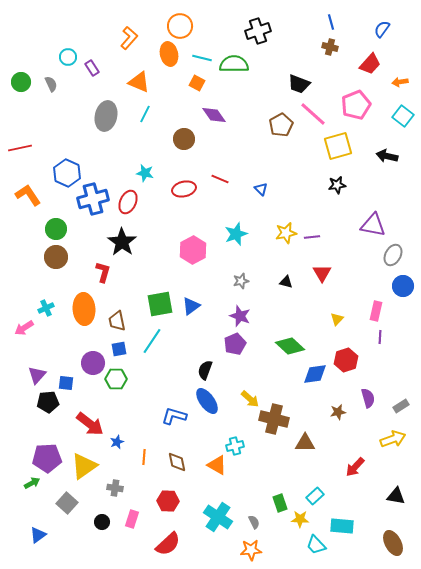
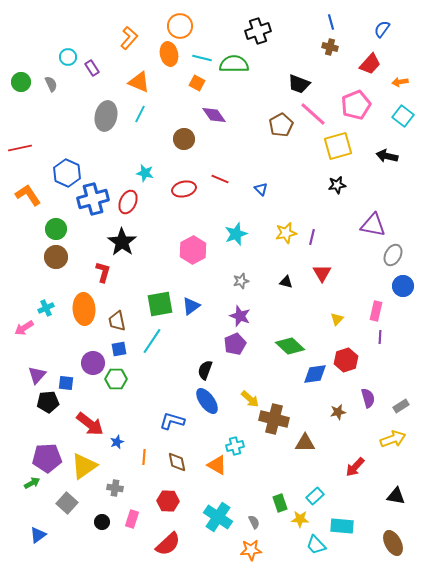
cyan line at (145, 114): moved 5 px left
purple line at (312, 237): rotated 70 degrees counterclockwise
blue L-shape at (174, 416): moved 2 px left, 5 px down
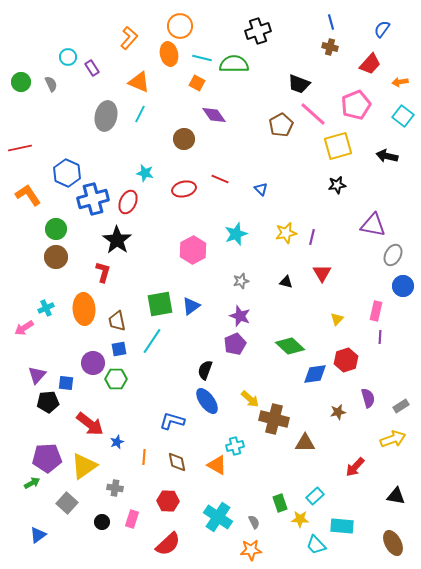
black star at (122, 242): moved 5 px left, 2 px up
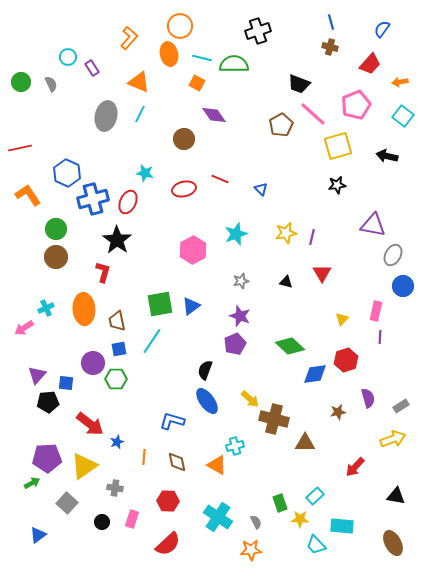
yellow triangle at (337, 319): moved 5 px right
gray semicircle at (254, 522): moved 2 px right
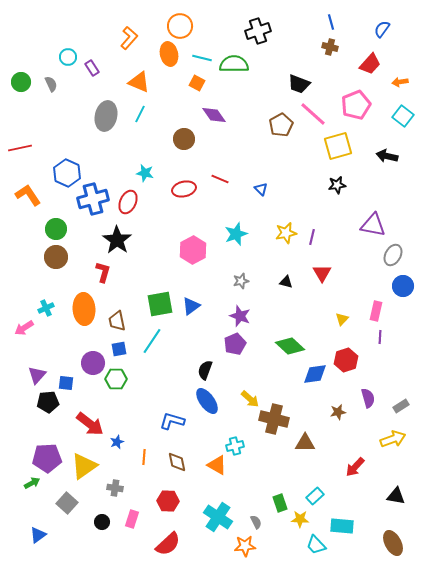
orange star at (251, 550): moved 6 px left, 4 px up
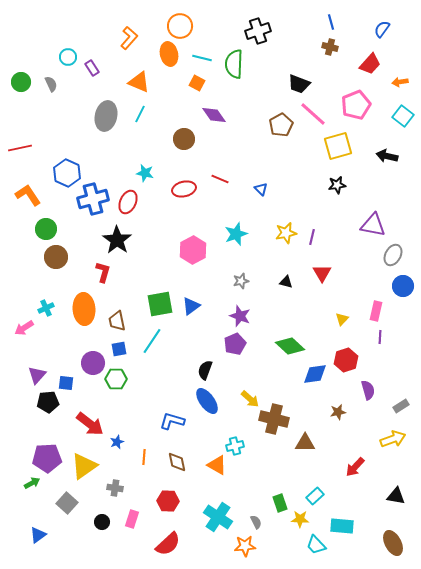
green semicircle at (234, 64): rotated 88 degrees counterclockwise
green circle at (56, 229): moved 10 px left
purple semicircle at (368, 398): moved 8 px up
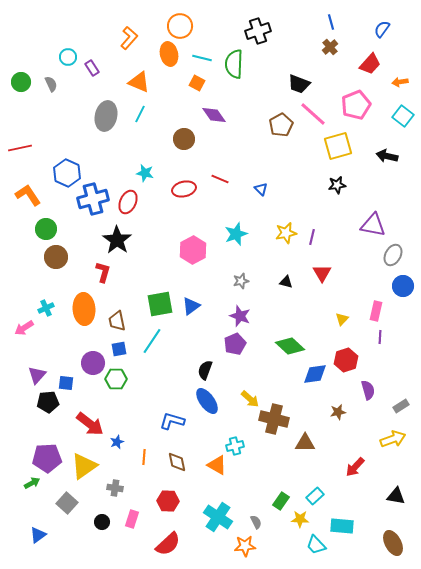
brown cross at (330, 47): rotated 35 degrees clockwise
green rectangle at (280, 503): moved 1 px right, 2 px up; rotated 54 degrees clockwise
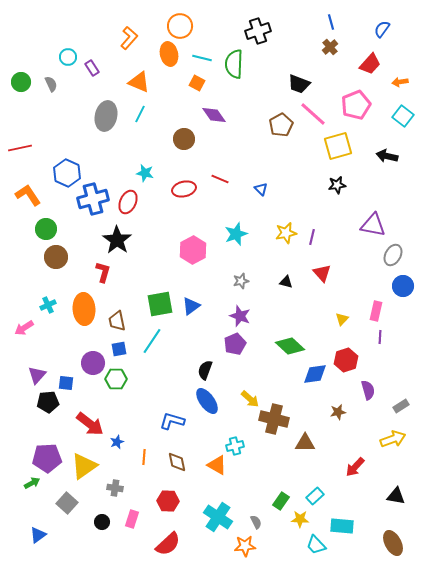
red triangle at (322, 273): rotated 12 degrees counterclockwise
cyan cross at (46, 308): moved 2 px right, 3 px up
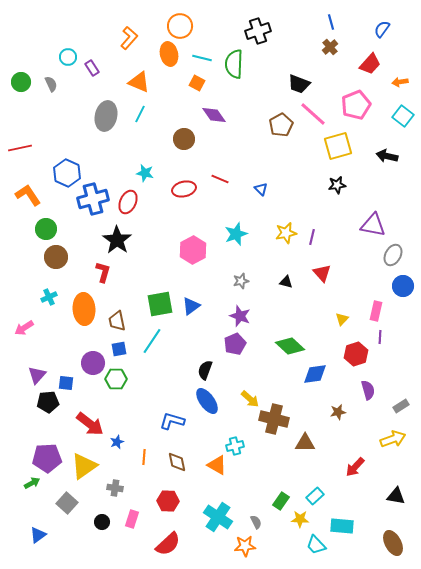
cyan cross at (48, 305): moved 1 px right, 8 px up
red hexagon at (346, 360): moved 10 px right, 6 px up
